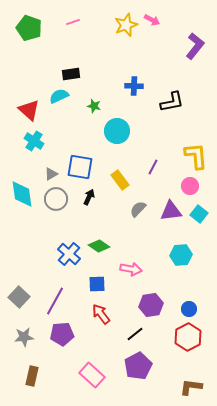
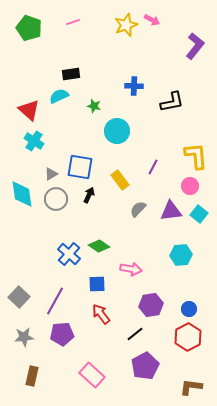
black arrow at (89, 197): moved 2 px up
purple pentagon at (138, 366): moved 7 px right
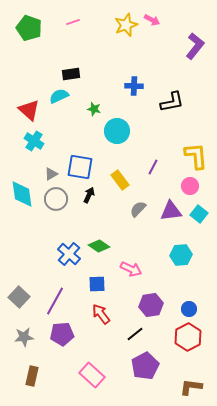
green star at (94, 106): moved 3 px down
pink arrow at (131, 269): rotated 15 degrees clockwise
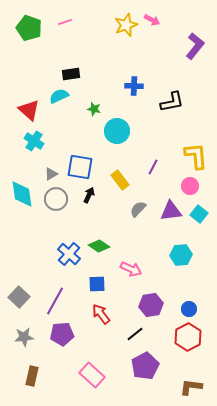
pink line at (73, 22): moved 8 px left
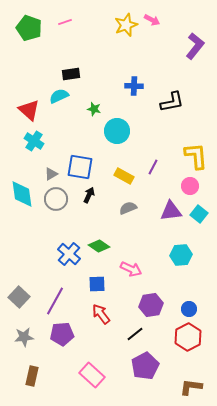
yellow rectangle at (120, 180): moved 4 px right, 4 px up; rotated 24 degrees counterclockwise
gray semicircle at (138, 209): moved 10 px left, 1 px up; rotated 24 degrees clockwise
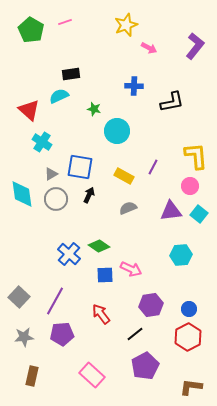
pink arrow at (152, 20): moved 3 px left, 28 px down
green pentagon at (29, 28): moved 2 px right, 2 px down; rotated 10 degrees clockwise
cyan cross at (34, 141): moved 8 px right, 1 px down
blue square at (97, 284): moved 8 px right, 9 px up
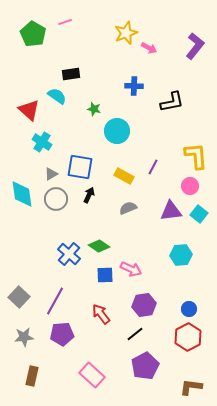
yellow star at (126, 25): moved 8 px down
green pentagon at (31, 30): moved 2 px right, 4 px down
cyan semicircle at (59, 96): moved 2 px left; rotated 60 degrees clockwise
purple hexagon at (151, 305): moved 7 px left
